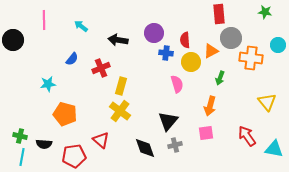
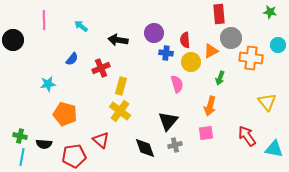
green star: moved 5 px right
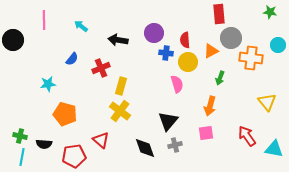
yellow circle: moved 3 px left
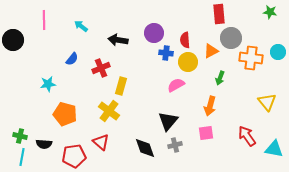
cyan circle: moved 7 px down
pink semicircle: moved 1 px left, 1 px down; rotated 102 degrees counterclockwise
yellow cross: moved 11 px left
red triangle: moved 2 px down
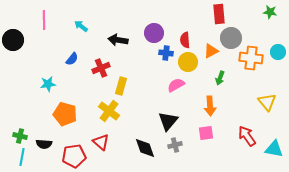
orange arrow: rotated 18 degrees counterclockwise
